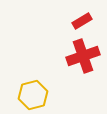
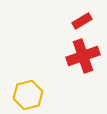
yellow hexagon: moved 5 px left
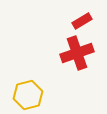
red cross: moved 6 px left, 3 px up
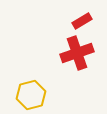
yellow hexagon: moved 3 px right
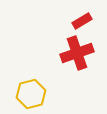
yellow hexagon: moved 1 px up
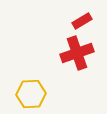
yellow hexagon: rotated 12 degrees clockwise
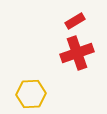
red rectangle: moved 7 px left
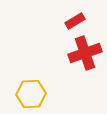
red cross: moved 8 px right
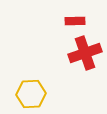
red rectangle: rotated 30 degrees clockwise
